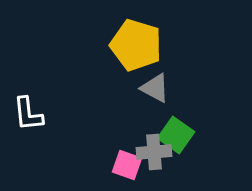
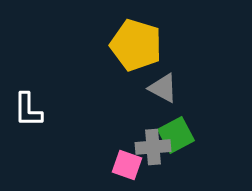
gray triangle: moved 8 px right
white L-shape: moved 4 px up; rotated 6 degrees clockwise
green square: rotated 27 degrees clockwise
gray cross: moved 1 px left, 5 px up
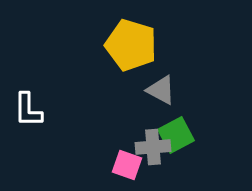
yellow pentagon: moved 5 px left
gray triangle: moved 2 px left, 2 px down
